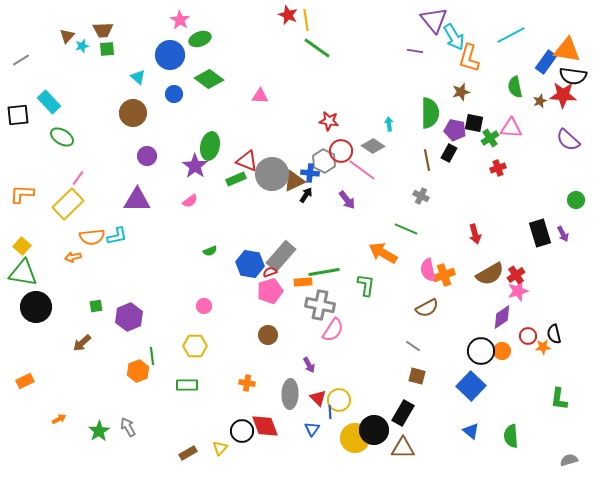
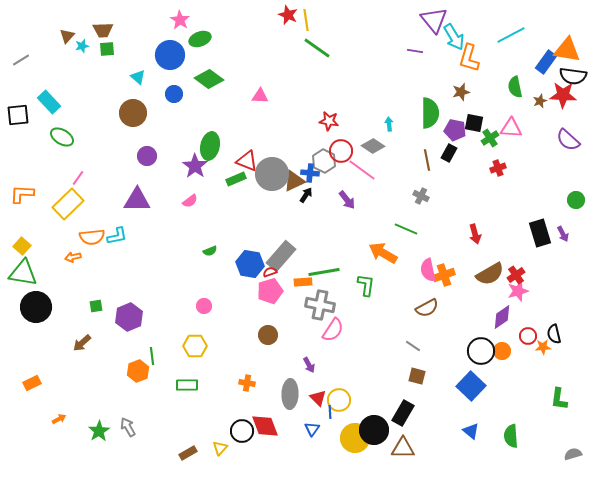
orange rectangle at (25, 381): moved 7 px right, 2 px down
gray semicircle at (569, 460): moved 4 px right, 6 px up
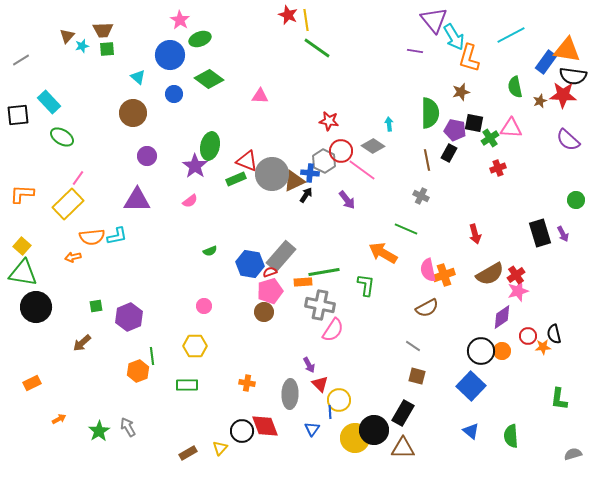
brown circle at (268, 335): moved 4 px left, 23 px up
red triangle at (318, 398): moved 2 px right, 14 px up
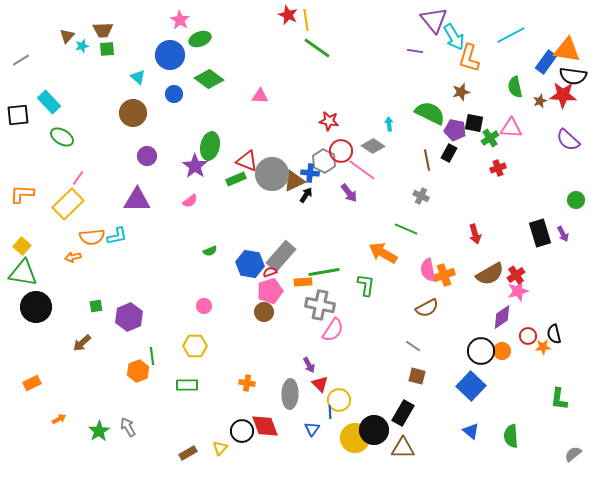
green semicircle at (430, 113): rotated 64 degrees counterclockwise
purple arrow at (347, 200): moved 2 px right, 7 px up
gray semicircle at (573, 454): rotated 24 degrees counterclockwise
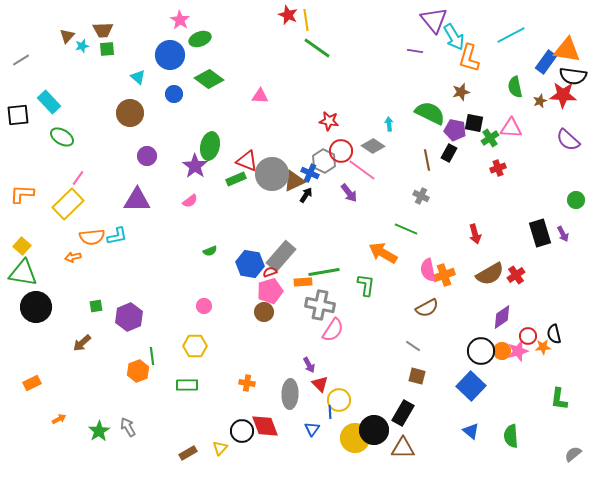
brown circle at (133, 113): moved 3 px left
blue cross at (310, 173): rotated 18 degrees clockwise
pink star at (518, 291): moved 60 px down
